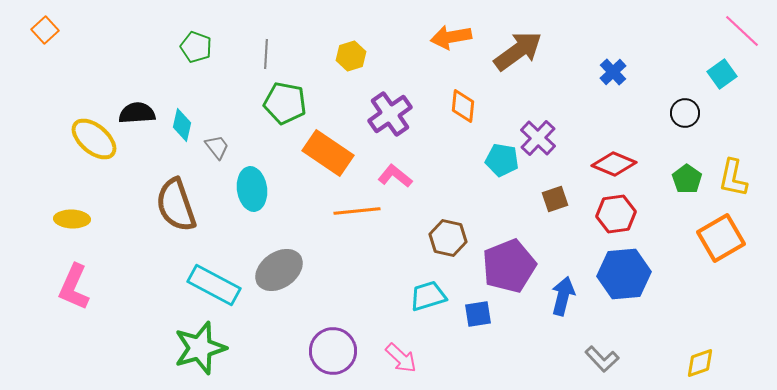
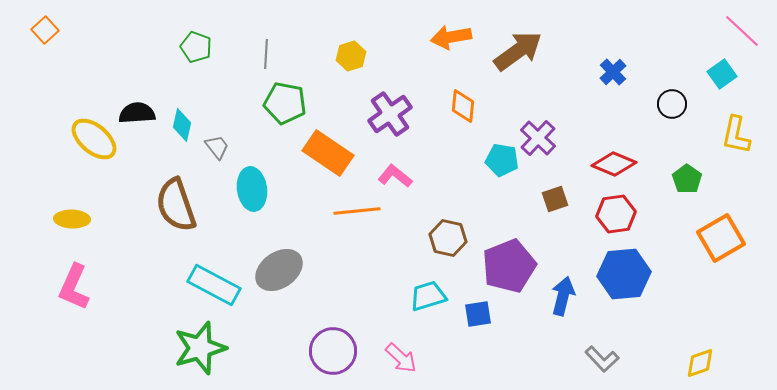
black circle at (685, 113): moved 13 px left, 9 px up
yellow L-shape at (733, 178): moved 3 px right, 43 px up
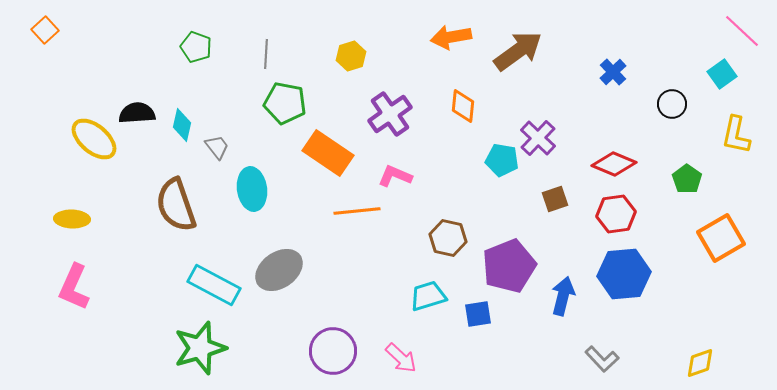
pink L-shape at (395, 176): rotated 16 degrees counterclockwise
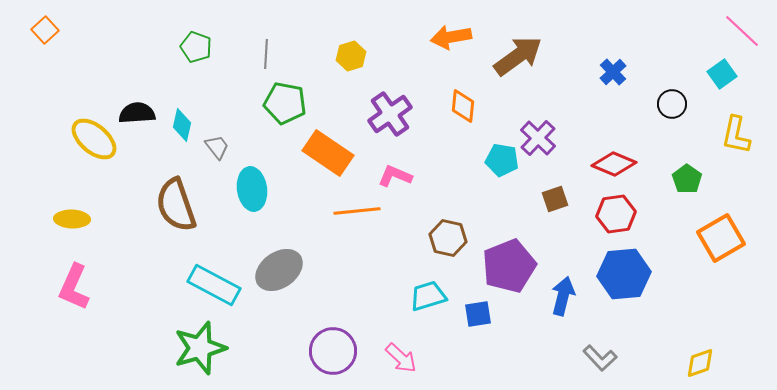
brown arrow at (518, 51): moved 5 px down
gray L-shape at (602, 359): moved 2 px left, 1 px up
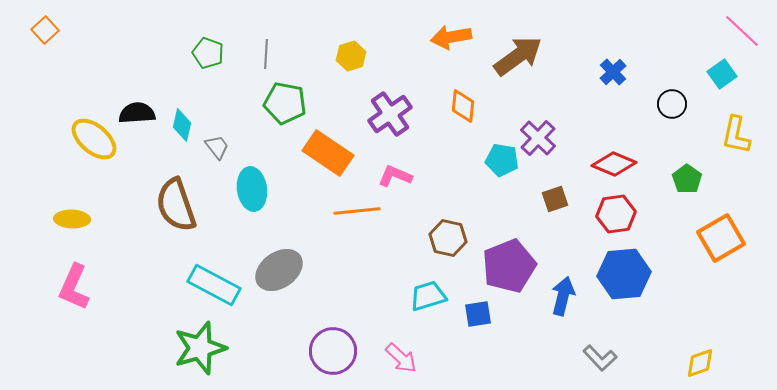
green pentagon at (196, 47): moved 12 px right, 6 px down
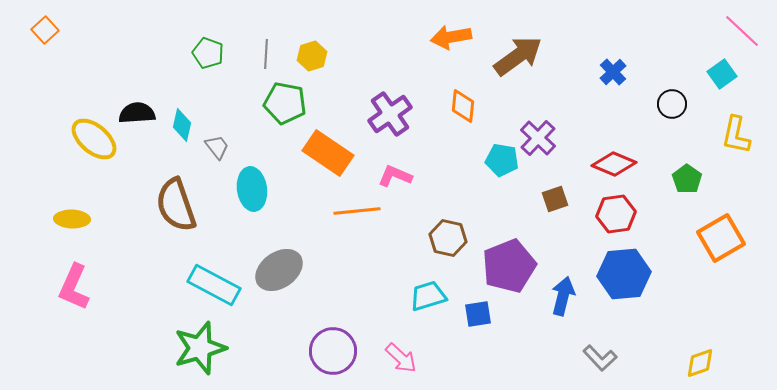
yellow hexagon at (351, 56): moved 39 px left
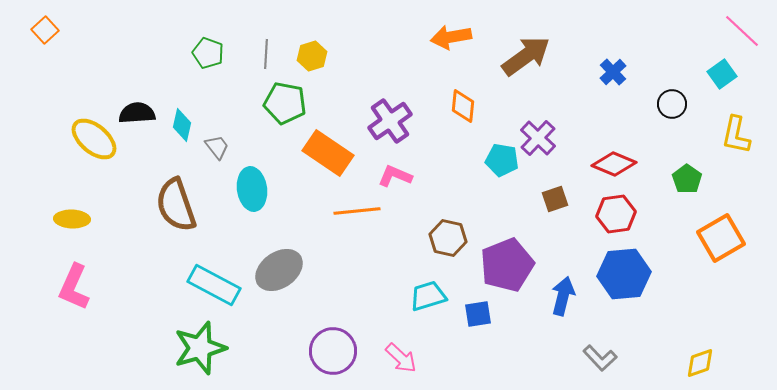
brown arrow at (518, 56): moved 8 px right
purple cross at (390, 114): moved 7 px down
purple pentagon at (509, 266): moved 2 px left, 1 px up
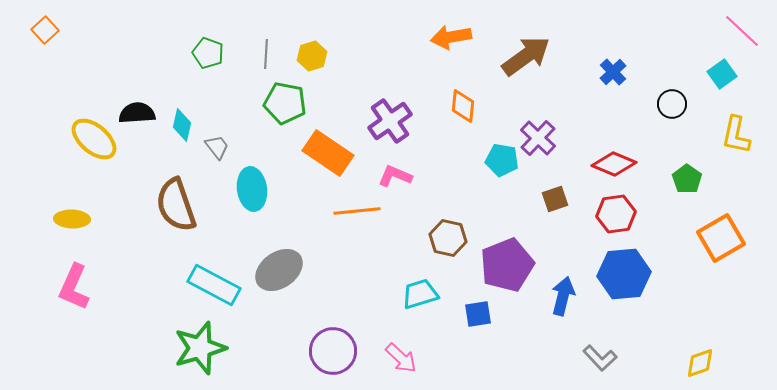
cyan trapezoid at (428, 296): moved 8 px left, 2 px up
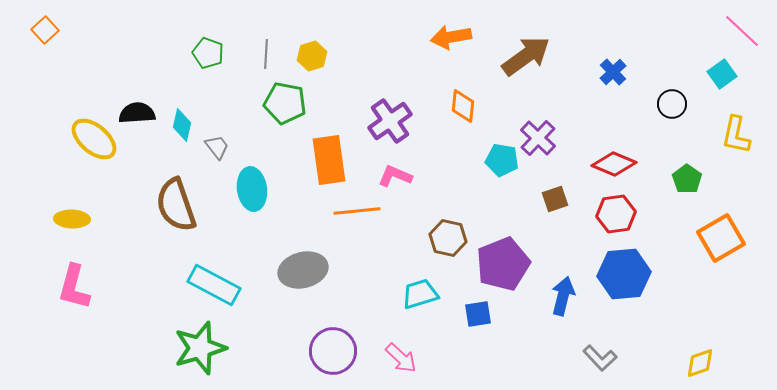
orange rectangle at (328, 153): moved 1 px right, 7 px down; rotated 48 degrees clockwise
purple pentagon at (507, 265): moved 4 px left, 1 px up
gray ellipse at (279, 270): moved 24 px right; rotated 21 degrees clockwise
pink L-shape at (74, 287): rotated 9 degrees counterclockwise
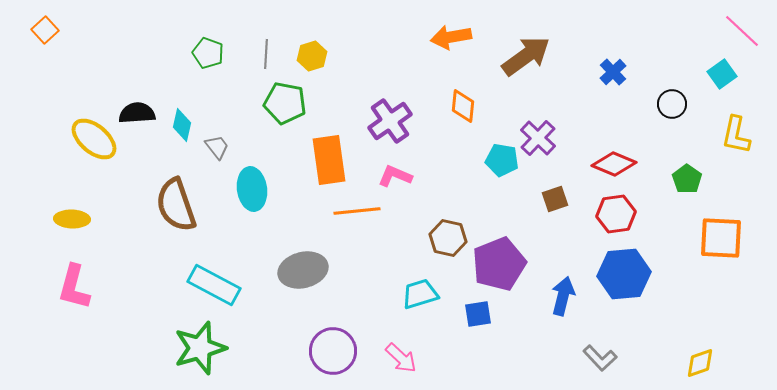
orange square at (721, 238): rotated 33 degrees clockwise
purple pentagon at (503, 264): moved 4 px left
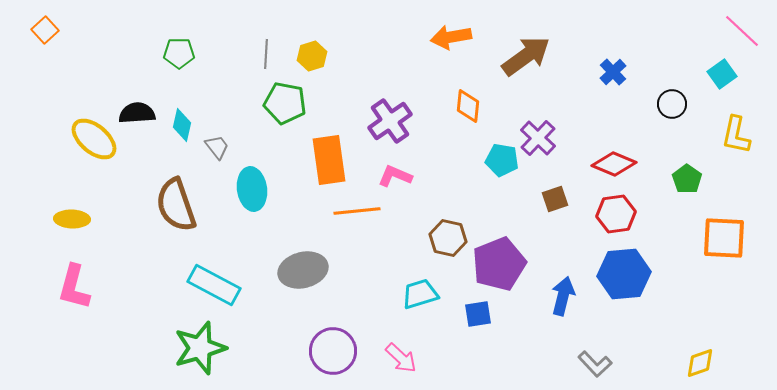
green pentagon at (208, 53): moved 29 px left; rotated 20 degrees counterclockwise
orange diamond at (463, 106): moved 5 px right
orange square at (721, 238): moved 3 px right
gray L-shape at (600, 358): moved 5 px left, 6 px down
